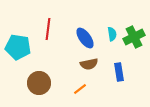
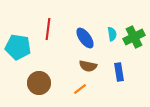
brown semicircle: moved 1 px left, 2 px down; rotated 24 degrees clockwise
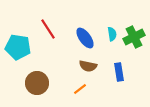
red line: rotated 40 degrees counterclockwise
brown circle: moved 2 px left
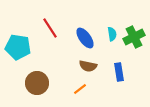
red line: moved 2 px right, 1 px up
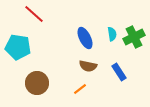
red line: moved 16 px left, 14 px up; rotated 15 degrees counterclockwise
blue ellipse: rotated 10 degrees clockwise
blue rectangle: rotated 24 degrees counterclockwise
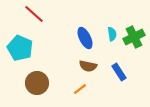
cyan pentagon: moved 2 px right, 1 px down; rotated 15 degrees clockwise
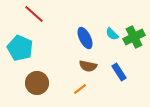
cyan semicircle: rotated 144 degrees clockwise
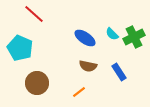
blue ellipse: rotated 30 degrees counterclockwise
orange line: moved 1 px left, 3 px down
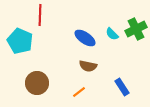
red line: moved 6 px right, 1 px down; rotated 50 degrees clockwise
green cross: moved 2 px right, 8 px up
cyan pentagon: moved 7 px up
blue rectangle: moved 3 px right, 15 px down
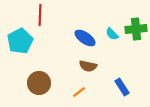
green cross: rotated 20 degrees clockwise
cyan pentagon: rotated 20 degrees clockwise
brown circle: moved 2 px right
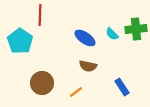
cyan pentagon: rotated 10 degrees counterclockwise
brown circle: moved 3 px right
orange line: moved 3 px left
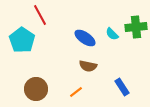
red line: rotated 30 degrees counterclockwise
green cross: moved 2 px up
cyan pentagon: moved 2 px right, 1 px up
brown circle: moved 6 px left, 6 px down
